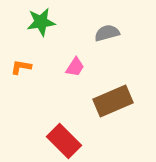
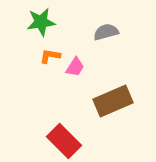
gray semicircle: moved 1 px left, 1 px up
orange L-shape: moved 29 px right, 11 px up
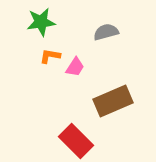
red rectangle: moved 12 px right
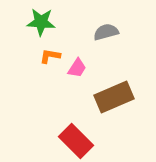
green star: rotated 12 degrees clockwise
pink trapezoid: moved 2 px right, 1 px down
brown rectangle: moved 1 px right, 4 px up
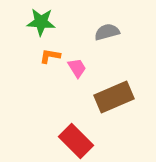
gray semicircle: moved 1 px right
pink trapezoid: rotated 65 degrees counterclockwise
